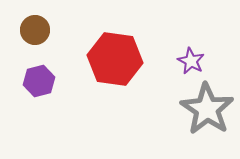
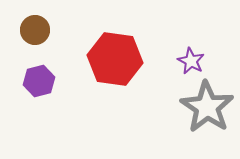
gray star: moved 2 px up
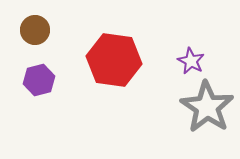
red hexagon: moved 1 px left, 1 px down
purple hexagon: moved 1 px up
